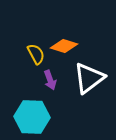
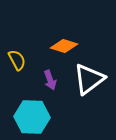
yellow semicircle: moved 19 px left, 6 px down
white triangle: moved 1 px down
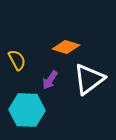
orange diamond: moved 2 px right, 1 px down
purple arrow: rotated 54 degrees clockwise
cyan hexagon: moved 5 px left, 7 px up
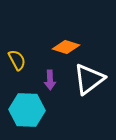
purple arrow: rotated 36 degrees counterclockwise
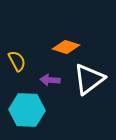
yellow semicircle: moved 1 px down
purple arrow: rotated 96 degrees clockwise
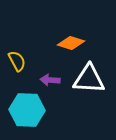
orange diamond: moved 5 px right, 4 px up
white triangle: rotated 40 degrees clockwise
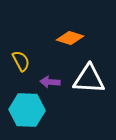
orange diamond: moved 1 px left, 5 px up
yellow semicircle: moved 4 px right
purple arrow: moved 2 px down
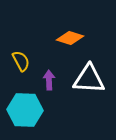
purple arrow: moved 1 px left, 2 px up; rotated 84 degrees clockwise
cyan hexagon: moved 2 px left
